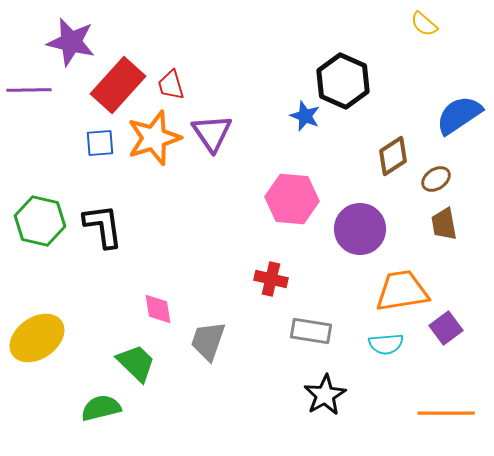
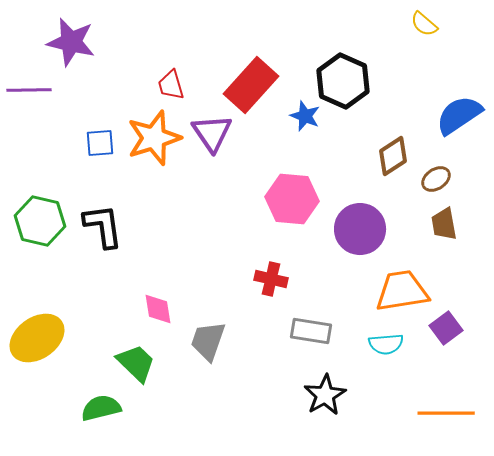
red rectangle: moved 133 px right
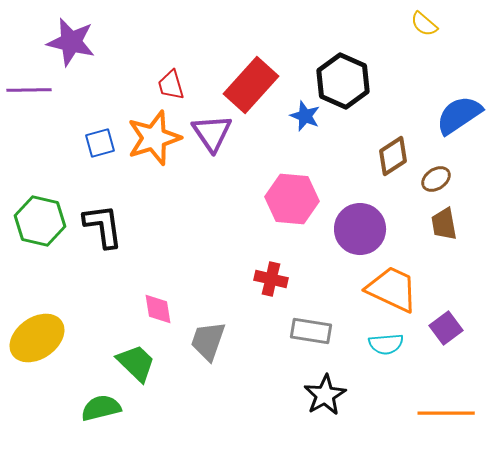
blue square: rotated 12 degrees counterclockwise
orange trapezoid: moved 10 px left, 2 px up; rotated 34 degrees clockwise
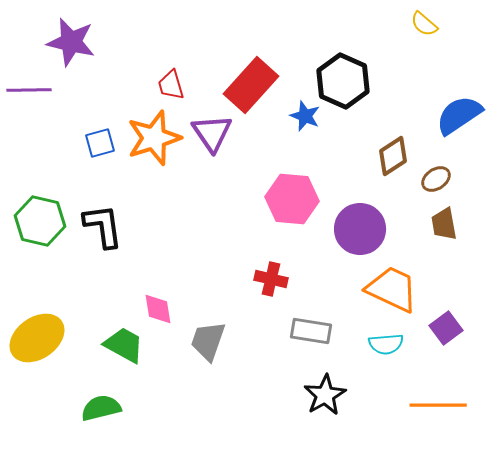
green trapezoid: moved 12 px left, 18 px up; rotated 15 degrees counterclockwise
orange line: moved 8 px left, 8 px up
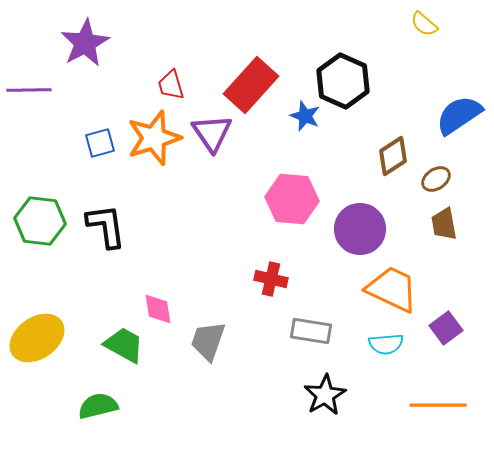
purple star: moved 14 px right, 1 px down; rotated 30 degrees clockwise
green hexagon: rotated 6 degrees counterclockwise
black L-shape: moved 3 px right
green semicircle: moved 3 px left, 2 px up
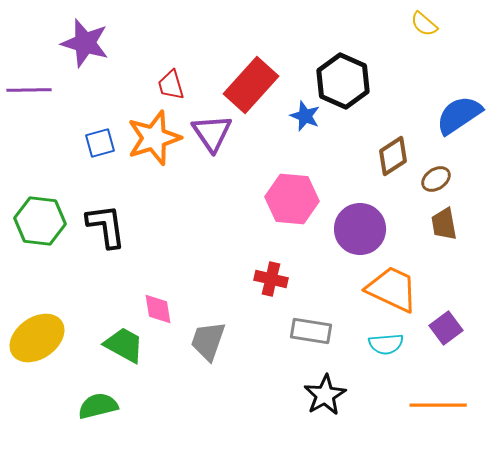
purple star: rotated 27 degrees counterclockwise
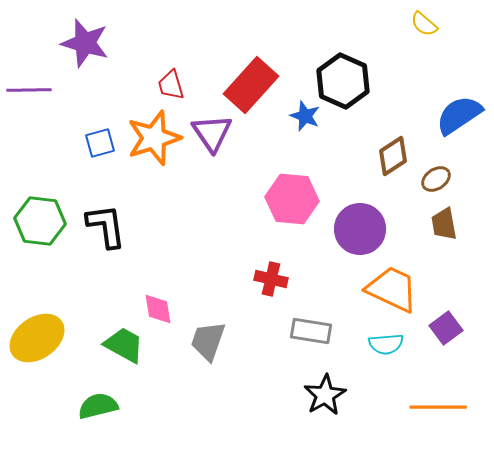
orange line: moved 2 px down
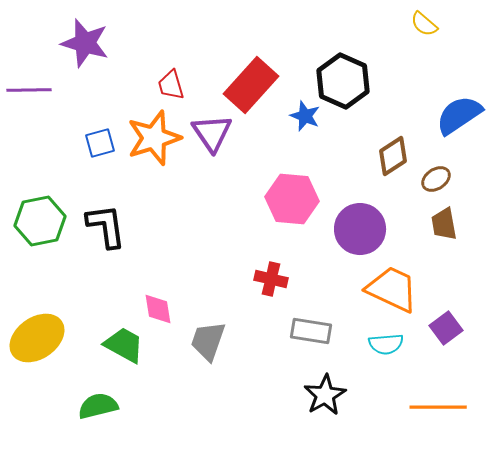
green hexagon: rotated 18 degrees counterclockwise
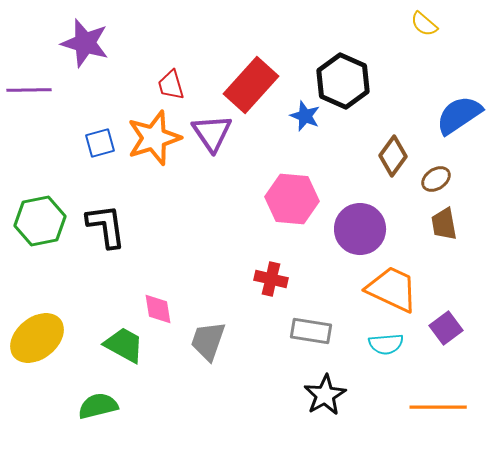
brown diamond: rotated 21 degrees counterclockwise
yellow ellipse: rotated 4 degrees counterclockwise
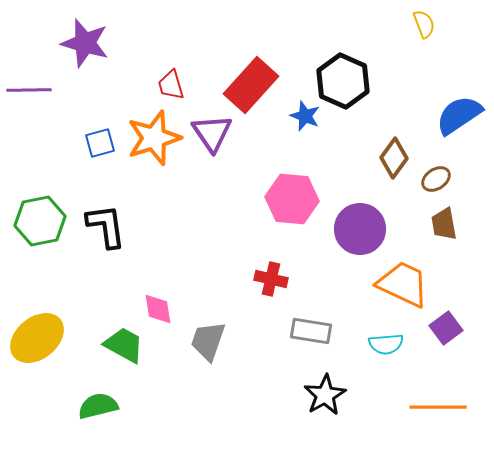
yellow semicircle: rotated 152 degrees counterclockwise
brown diamond: moved 1 px right, 2 px down
orange trapezoid: moved 11 px right, 5 px up
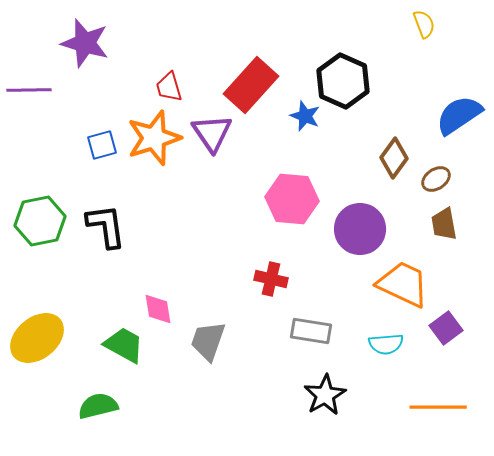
red trapezoid: moved 2 px left, 2 px down
blue square: moved 2 px right, 2 px down
